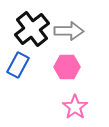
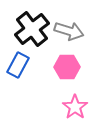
gray arrow: rotated 16 degrees clockwise
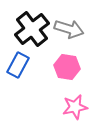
gray arrow: moved 2 px up
pink hexagon: rotated 10 degrees clockwise
pink star: rotated 25 degrees clockwise
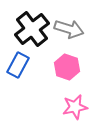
pink hexagon: rotated 10 degrees clockwise
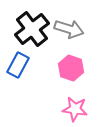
pink hexagon: moved 4 px right, 1 px down
pink star: moved 2 px down; rotated 20 degrees clockwise
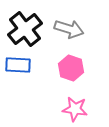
black cross: moved 7 px left
blue rectangle: rotated 65 degrees clockwise
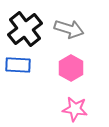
pink hexagon: rotated 10 degrees clockwise
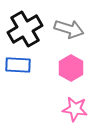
black cross: rotated 8 degrees clockwise
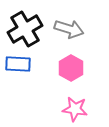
blue rectangle: moved 1 px up
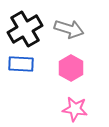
blue rectangle: moved 3 px right
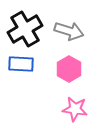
gray arrow: moved 2 px down
pink hexagon: moved 2 px left, 1 px down
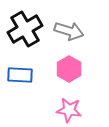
blue rectangle: moved 1 px left, 11 px down
pink star: moved 6 px left, 1 px down
